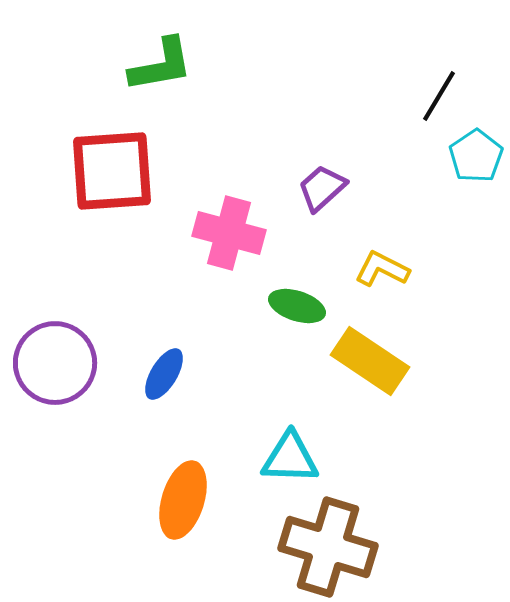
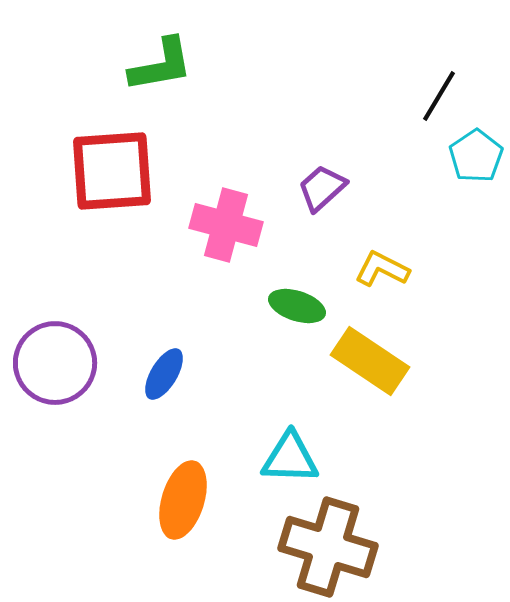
pink cross: moved 3 px left, 8 px up
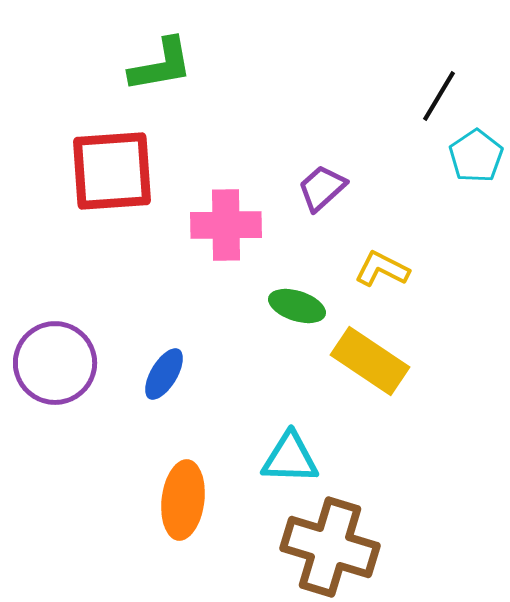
pink cross: rotated 16 degrees counterclockwise
orange ellipse: rotated 10 degrees counterclockwise
brown cross: moved 2 px right
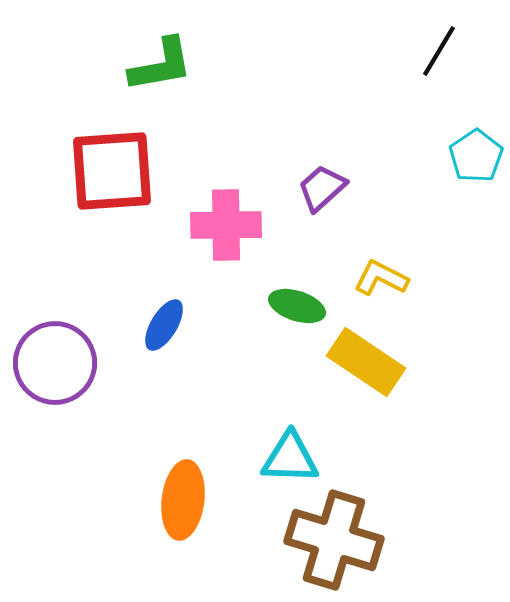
black line: moved 45 px up
yellow L-shape: moved 1 px left, 9 px down
yellow rectangle: moved 4 px left, 1 px down
blue ellipse: moved 49 px up
brown cross: moved 4 px right, 7 px up
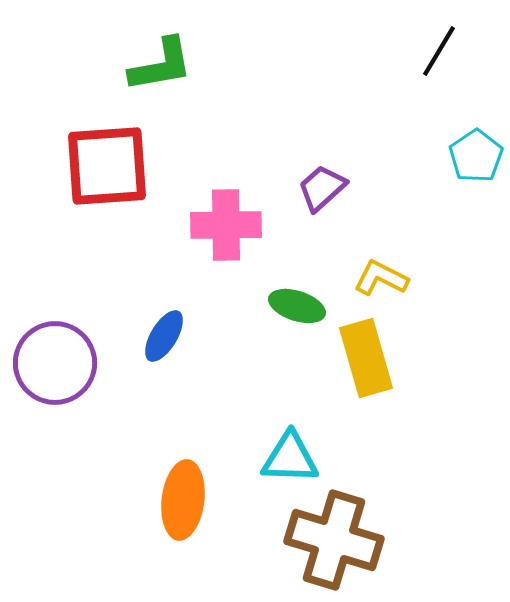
red square: moved 5 px left, 5 px up
blue ellipse: moved 11 px down
yellow rectangle: moved 4 px up; rotated 40 degrees clockwise
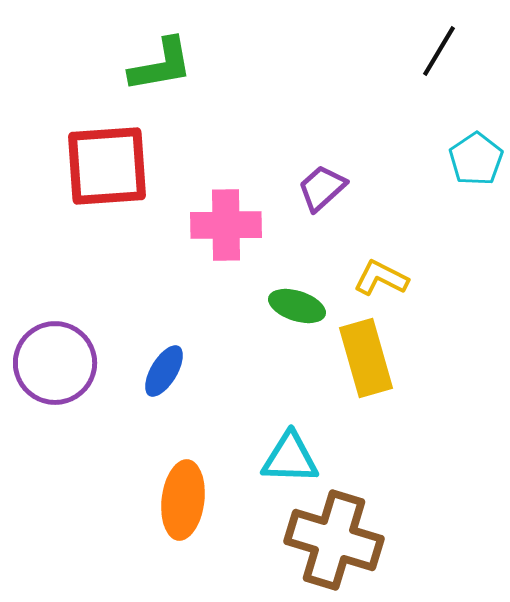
cyan pentagon: moved 3 px down
blue ellipse: moved 35 px down
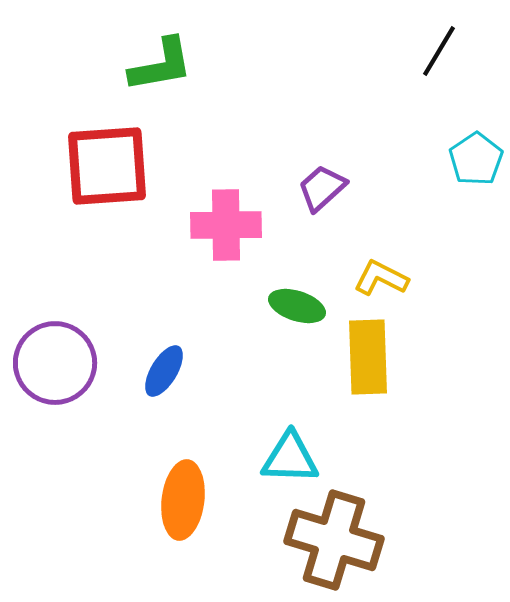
yellow rectangle: moved 2 px right, 1 px up; rotated 14 degrees clockwise
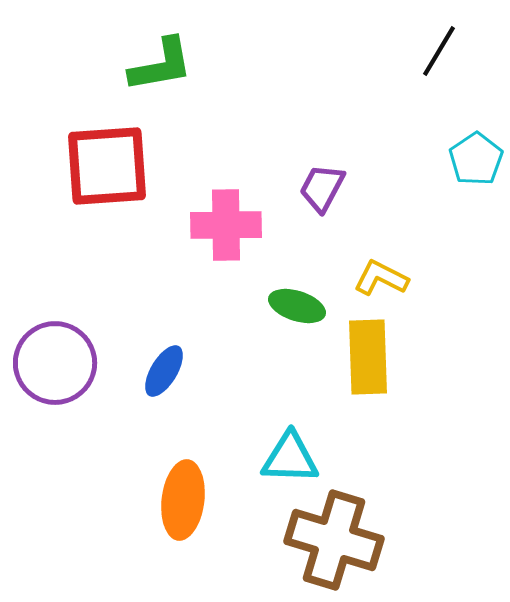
purple trapezoid: rotated 20 degrees counterclockwise
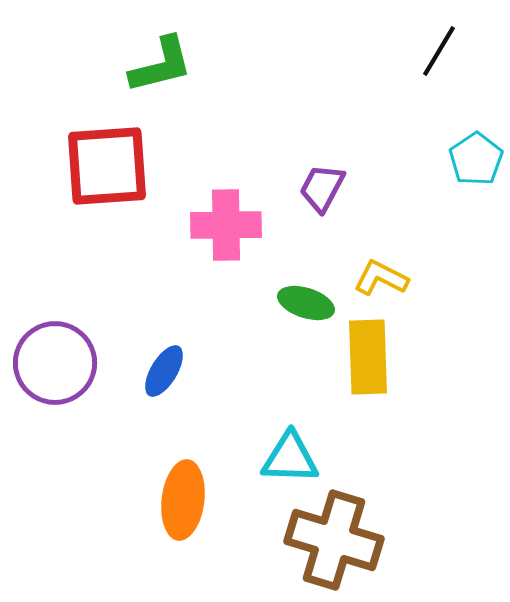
green L-shape: rotated 4 degrees counterclockwise
green ellipse: moved 9 px right, 3 px up
